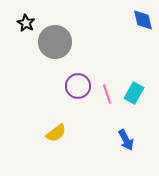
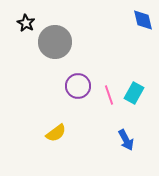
pink line: moved 2 px right, 1 px down
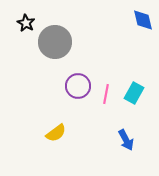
pink line: moved 3 px left, 1 px up; rotated 30 degrees clockwise
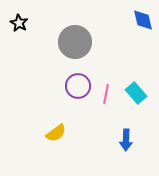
black star: moved 7 px left
gray circle: moved 20 px right
cyan rectangle: moved 2 px right; rotated 70 degrees counterclockwise
blue arrow: rotated 30 degrees clockwise
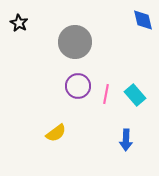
cyan rectangle: moved 1 px left, 2 px down
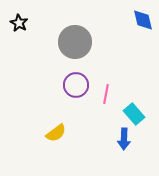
purple circle: moved 2 px left, 1 px up
cyan rectangle: moved 1 px left, 19 px down
blue arrow: moved 2 px left, 1 px up
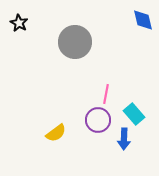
purple circle: moved 22 px right, 35 px down
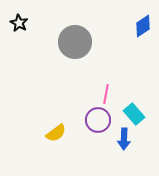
blue diamond: moved 6 px down; rotated 70 degrees clockwise
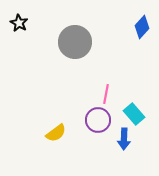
blue diamond: moved 1 px left, 1 px down; rotated 15 degrees counterclockwise
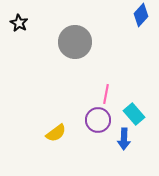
blue diamond: moved 1 px left, 12 px up
